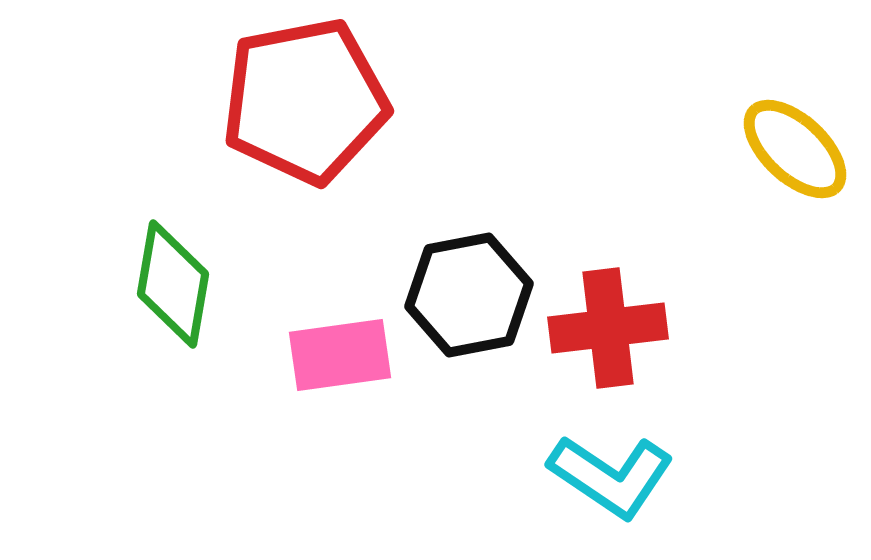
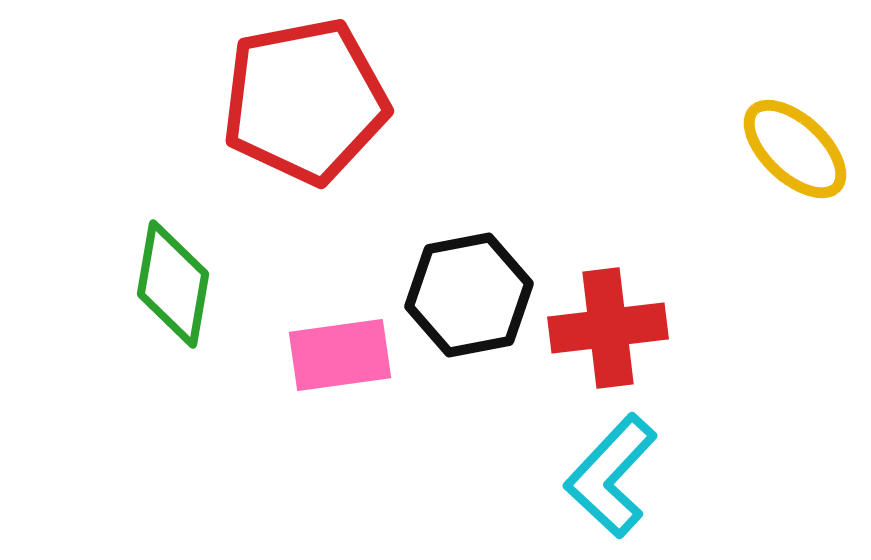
cyan L-shape: rotated 99 degrees clockwise
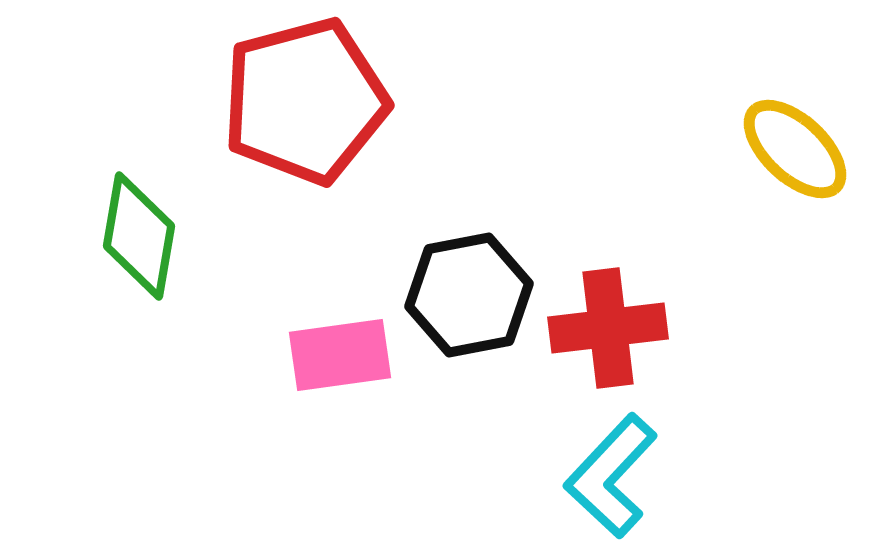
red pentagon: rotated 4 degrees counterclockwise
green diamond: moved 34 px left, 48 px up
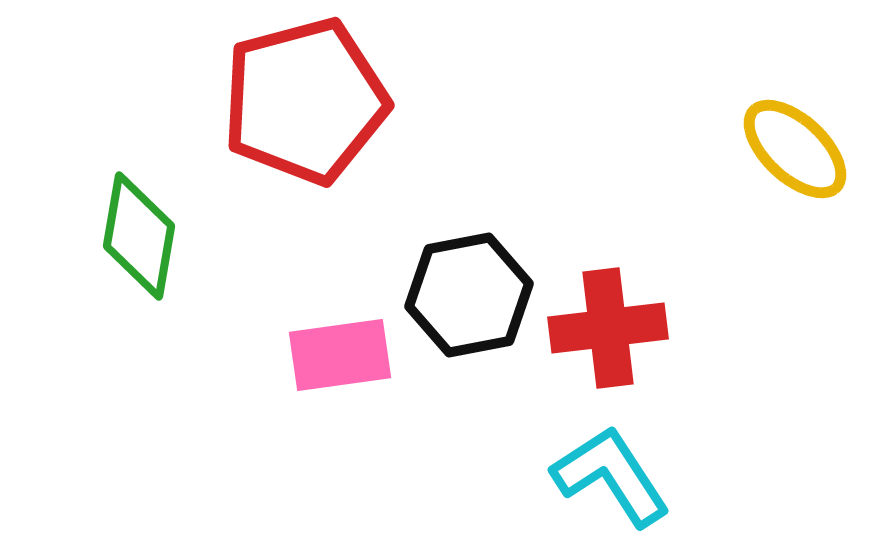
cyan L-shape: rotated 104 degrees clockwise
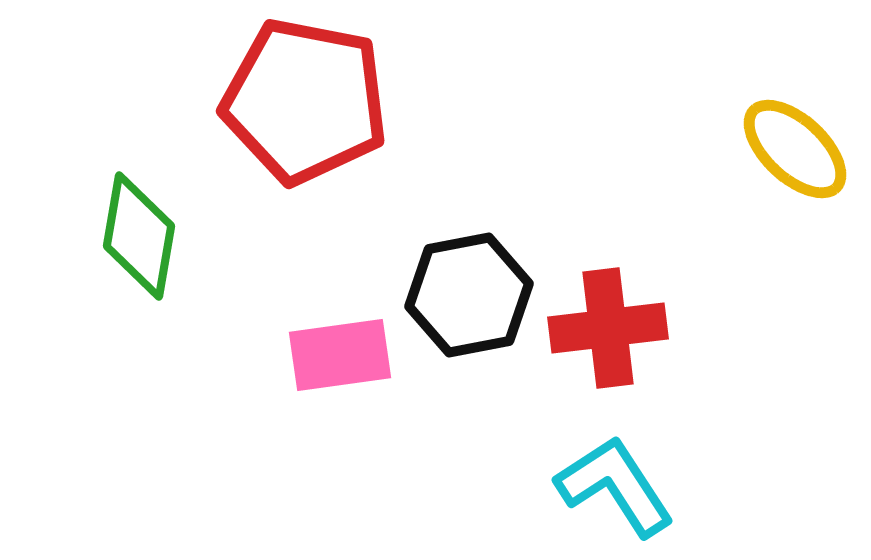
red pentagon: rotated 26 degrees clockwise
cyan L-shape: moved 4 px right, 10 px down
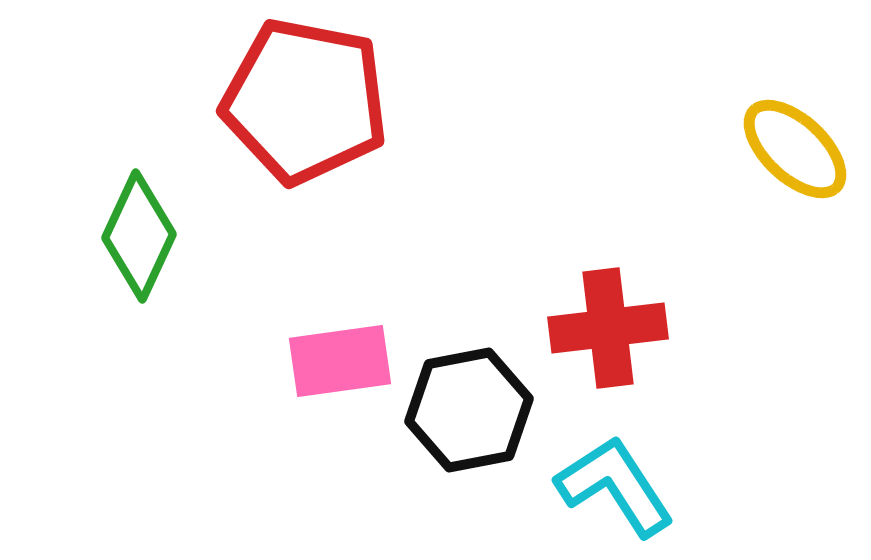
green diamond: rotated 15 degrees clockwise
black hexagon: moved 115 px down
pink rectangle: moved 6 px down
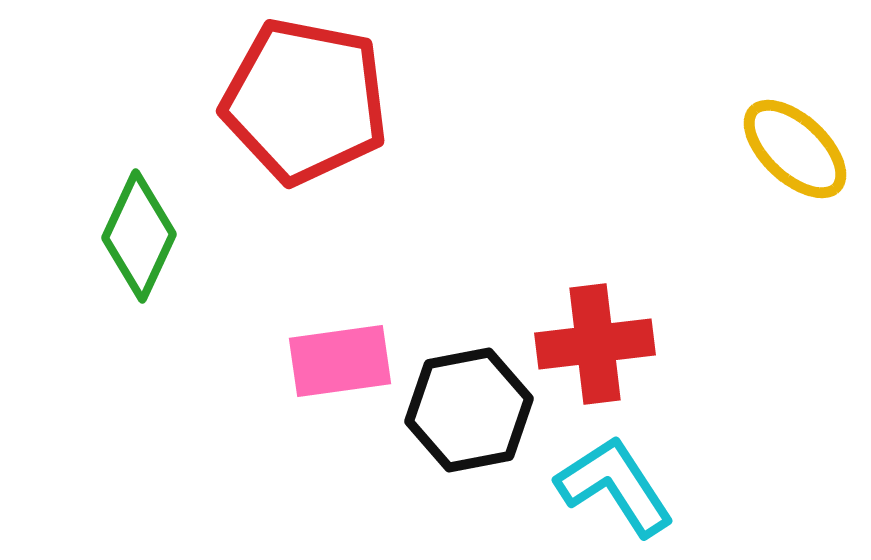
red cross: moved 13 px left, 16 px down
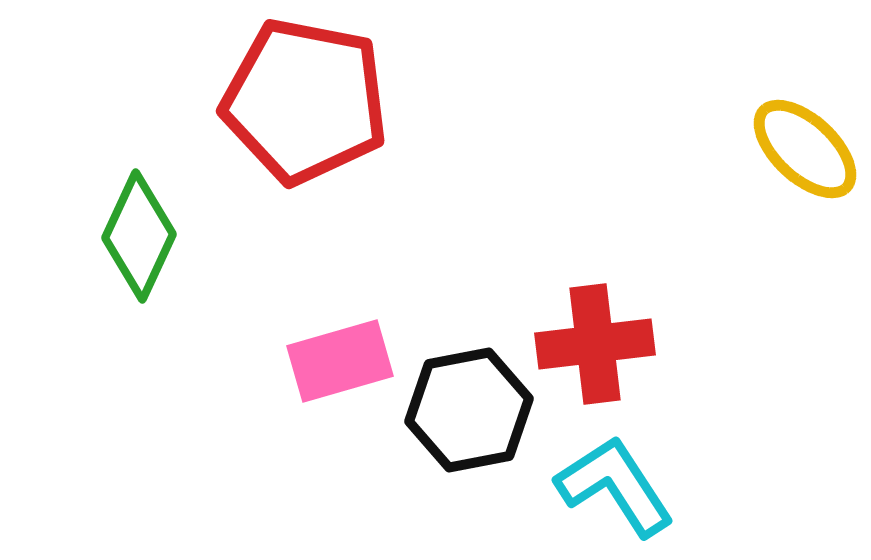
yellow ellipse: moved 10 px right
pink rectangle: rotated 8 degrees counterclockwise
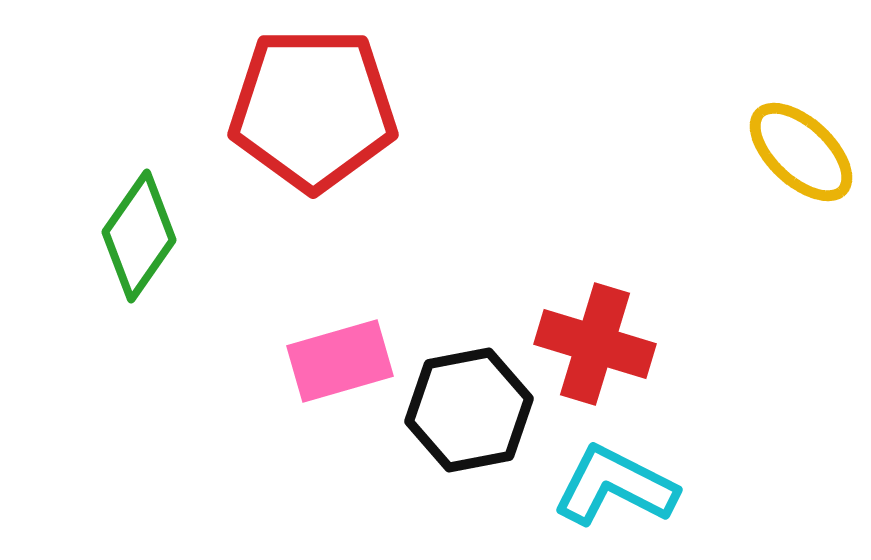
red pentagon: moved 8 px right, 8 px down; rotated 11 degrees counterclockwise
yellow ellipse: moved 4 px left, 3 px down
green diamond: rotated 10 degrees clockwise
red cross: rotated 24 degrees clockwise
cyan L-shape: rotated 30 degrees counterclockwise
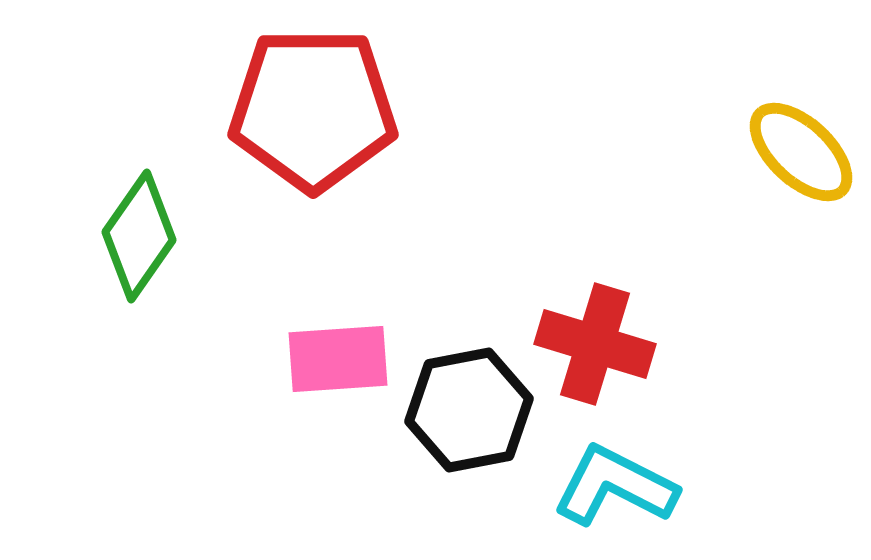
pink rectangle: moved 2 px left, 2 px up; rotated 12 degrees clockwise
